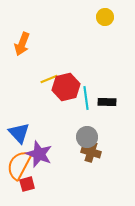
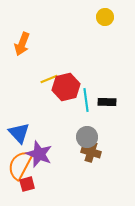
cyan line: moved 2 px down
orange semicircle: moved 1 px right
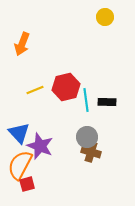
yellow line: moved 14 px left, 11 px down
purple star: moved 1 px right, 8 px up
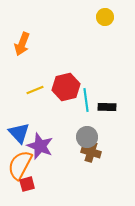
black rectangle: moved 5 px down
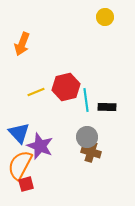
yellow line: moved 1 px right, 2 px down
red square: moved 1 px left
